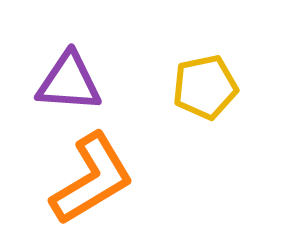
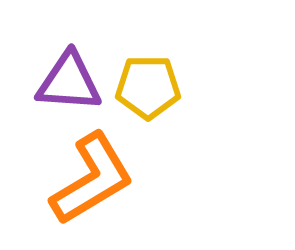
yellow pentagon: moved 57 px left; rotated 12 degrees clockwise
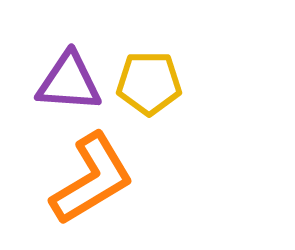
yellow pentagon: moved 1 px right, 4 px up
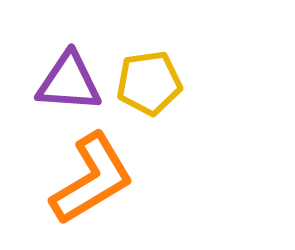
yellow pentagon: rotated 8 degrees counterclockwise
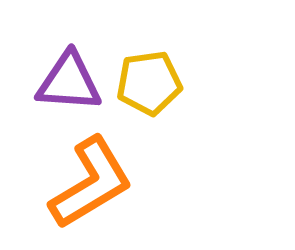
orange L-shape: moved 1 px left, 4 px down
